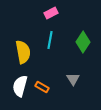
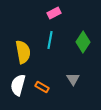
pink rectangle: moved 3 px right
white semicircle: moved 2 px left, 1 px up
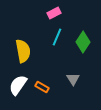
cyan line: moved 7 px right, 3 px up; rotated 12 degrees clockwise
yellow semicircle: moved 1 px up
white semicircle: rotated 20 degrees clockwise
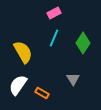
cyan line: moved 3 px left, 1 px down
green diamond: moved 1 px down
yellow semicircle: moved 1 px down; rotated 20 degrees counterclockwise
orange rectangle: moved 6 px down
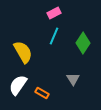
cyan line: moved 2 px up
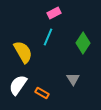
cyan line: moved 6 px left, 1 px down
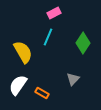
gray triangle: rotated 16 degrees clockwise
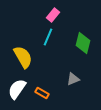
pink rectangle: moved 1 px left, 2 px down; rotated 24 degrees counterclockwise
green diamond: rotated 20 degrees counterclockwise
yellow semicircle: moved 5 px down
gray triangle: rotated 24 degrees clockwise
white semicircle: moved 1 px left, 4 px down
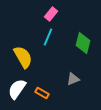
pink rectangle: moved 2 px left, 1 px up
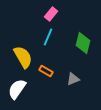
orange rectangle: moved 4 px right, 22 px up
